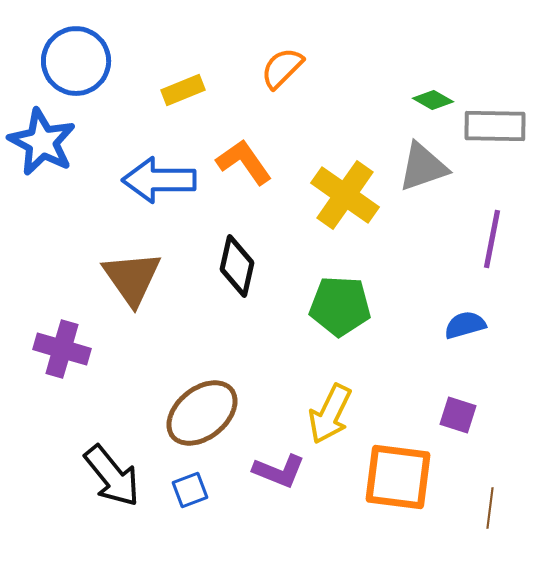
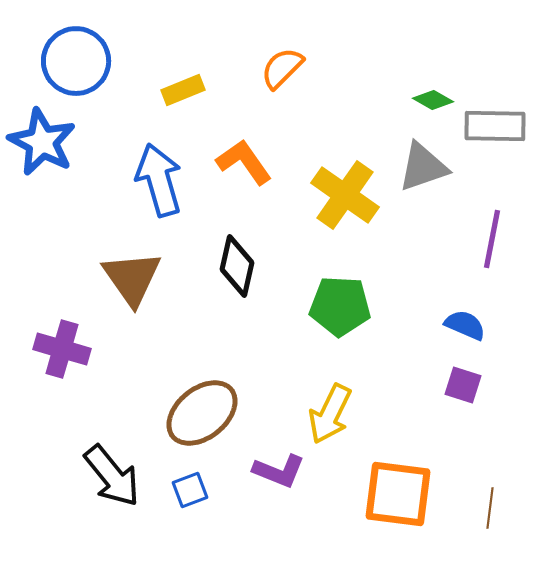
blue arrow: rotated 74 degrees clockwise
blue semicircle: rotated 39 degrees clockwise
purple square: moved 5 px right, 30 px up
orange square: moved 17 px down
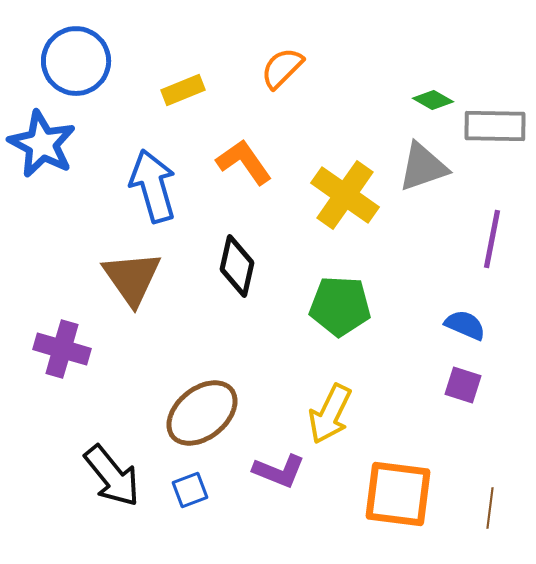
blue star: moved 2 px down
blue arrow: moved 6 px left, 6 px down
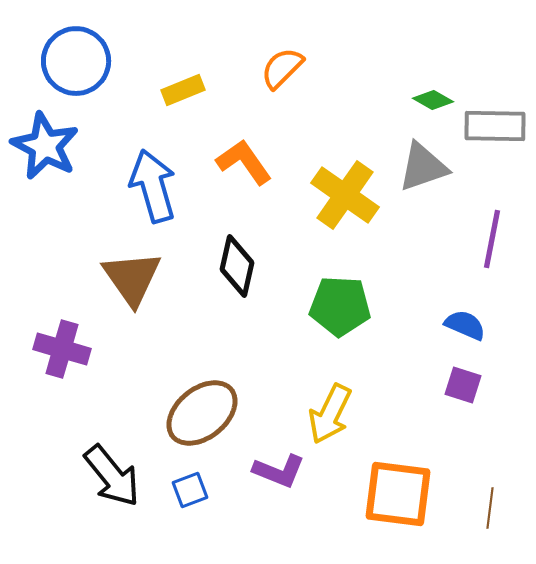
blue star: moved 3 px right, 2 px down
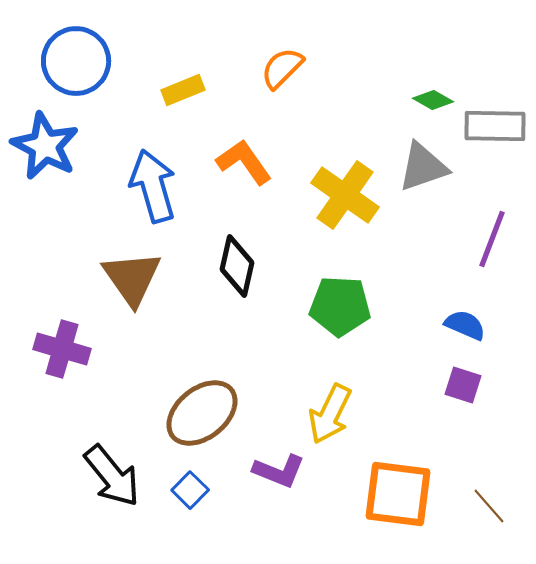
purple line: rotated 10 degrees clockwise
blue square: rotated 24 degrees counterclockwise
brown line: moved 1 px left, 2 px up; rotated 48 degrees counterclockwise
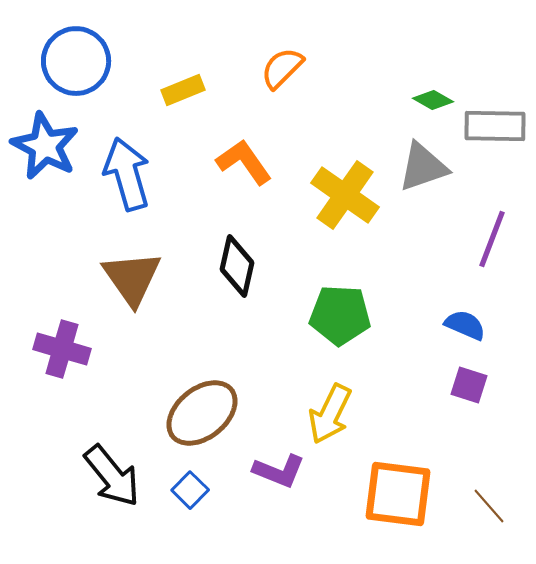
blue arrow: moved 26 px left, 12 px up
green pentagon: moved 9 px down
purple square: moved 6 px right
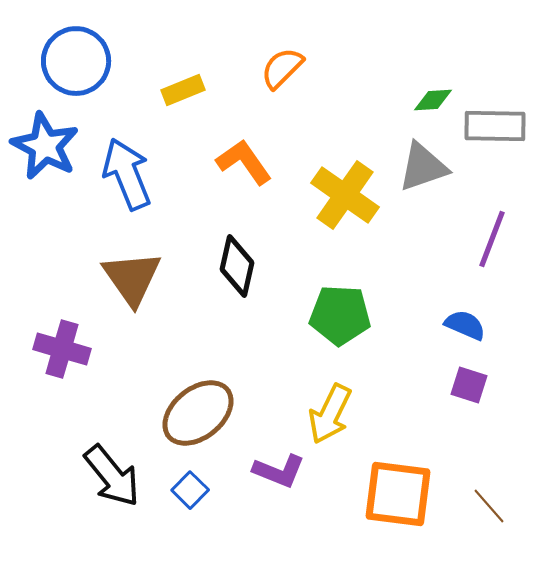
green diamond: rotated 33 degrees counterclockwise
blue arrow: rotated 6 degrees counterclockwise
brown ellipse: moved 4 px left
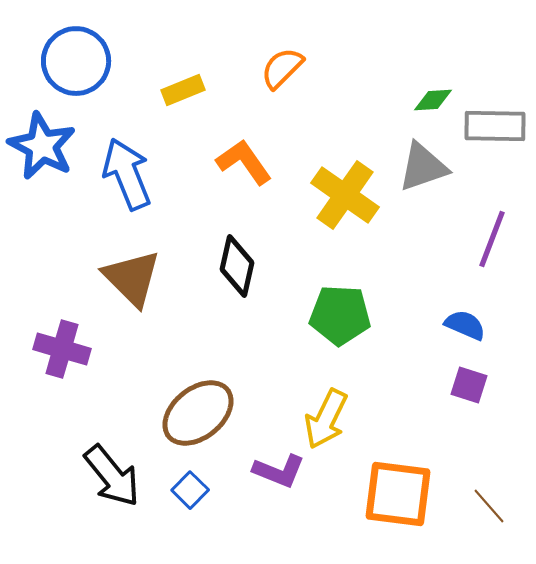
blue star: moved 3 px left
brown triangle: rotated 10 degrees counterclockwise
yellow arrow: moved 4 px left, 5 px down
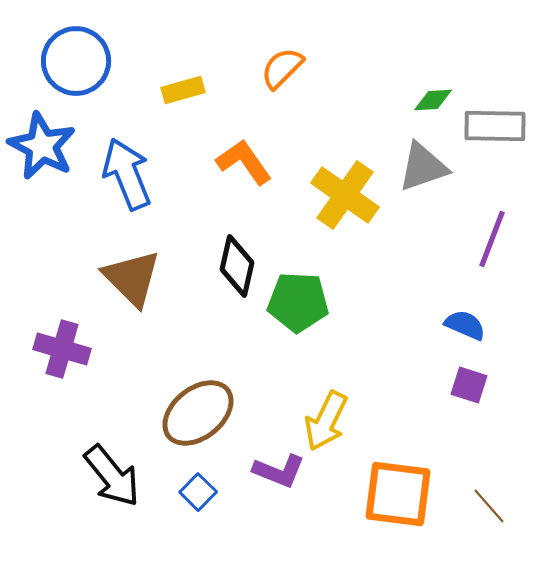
yellow rectangle: rotated 6 degrees clockwise
green pentagon: moved 42 px left, 13 px up
yellow arrow: moved 2 px down
blue square: moved 8 px right, 2 px down
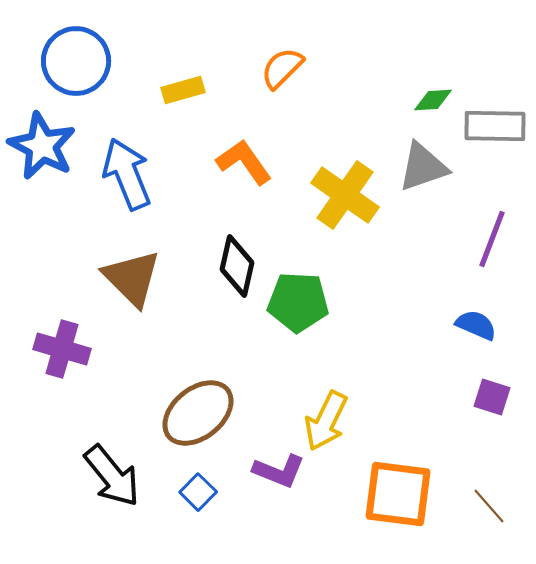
blue semicircle: moved 11 px right
purple square: moved 23 px right, 12 px down
